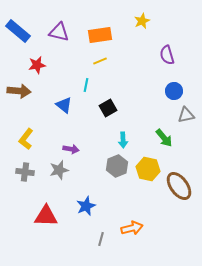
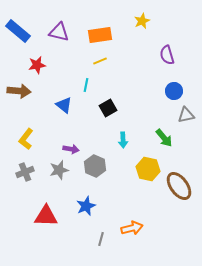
gray hexagon: moved 22 px left; rotated 15 degrees counterclockwise
gray cross: rotated 30 degrees counterclockwise
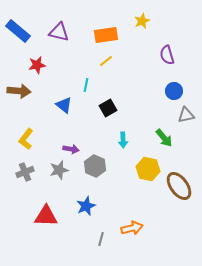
orange rectangle: moved 6 px right
yellow line: moved 6 px right; rotated 16 degrees counterclockwise
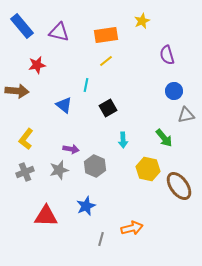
blue rectangle: moved 4 px right, 5 px up; rotated 10 degrees clockwise
brown arrow: moved 2 px left
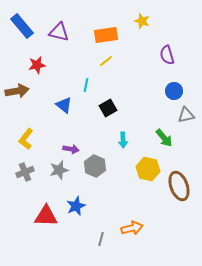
yellow star: rotated 28 degrees counterclockwise
brown arrow: rotated 15 degrees counterclockwise
brown ellipse: rotated 16 degrees clockwise
blue star: moved 10 px left
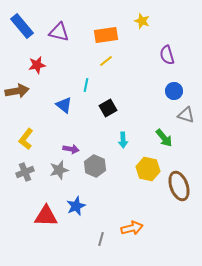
gray triangle: rotated 30 degrees clockwise
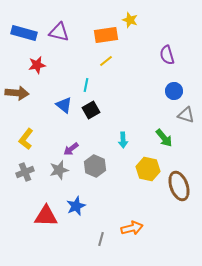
yellow star: moved 12 px left, 1 px up
blue rectangle: moved 2 px right, 7 px down; rotated 35 degrees counterclockwise
brown arrow: moved 2 px down; rotated 15 degrees clockwise
black square: moved 17 px left, 2 px down
purple arrow: rotated 133 degrees clockwise
